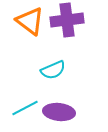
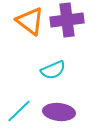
cyan line: moved 6 px left, 3 px down; rotated 16 degrees counterclockwise
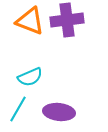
orange triangle: rotated 16 degrees counterclockwise
cyan semicircle: moved 23 px left, 7 px down
cyan line: moved 1 px left, 2 px up; rotated 16 degrees counterclockwise
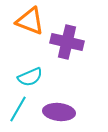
purple cross: moved 22 px down; rotated 20 degrees clockwise
